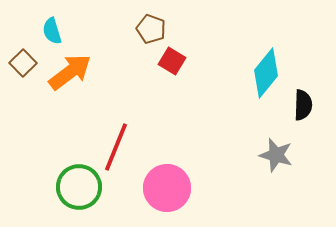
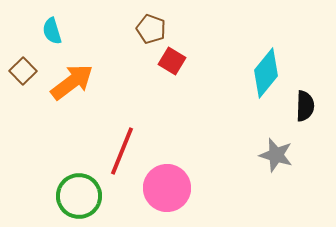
brown square: moved 8 px down
orange arrow: moved 2 px right, 10 px down
black semicircle: moved 2 px right, 1 px down
red line: moved 6 px right, 4 px down
green circle: moved 9 px down
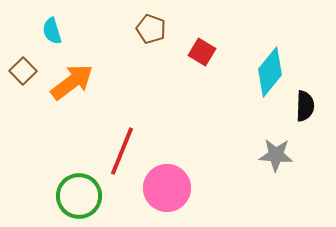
red square: moved 30 px right, 9 px up
cyan diamond: moved 4 px right, 1 px up
gray star: rotated 12 degrees counterclockwise
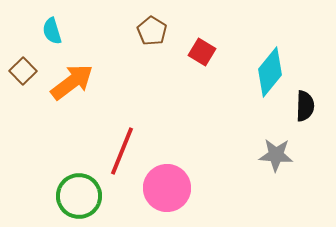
brown pentagon: moved 1 px right, 2 px down; rotated 12 degrees clockwise
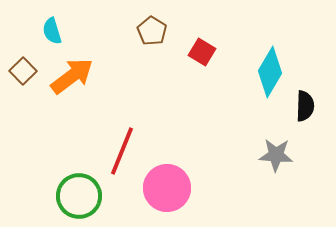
cyan diamond: rotated 9 degrees counterclockwise
orange arrow: moved 6 px up
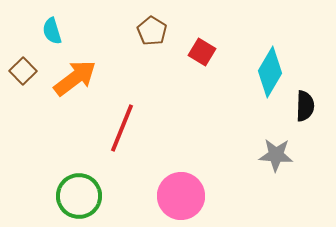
orange arrow: moved 3 px right, 2 px down
red line: moved 23 px up
pink circle: moved 14 px right, 8 px down
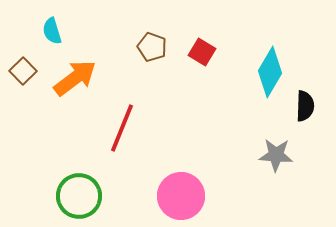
brown pentagon: moved 16 px down; rotated 12 degrees counterclockwise
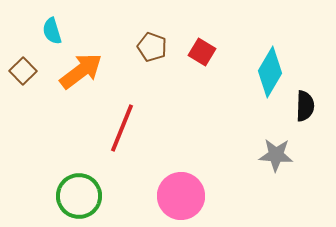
orange arrow: moved 6 px right, 7 px up
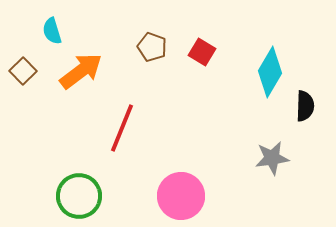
gray star: moved 4 px left, 3 px down; rotated 12 degrees counterclockwise
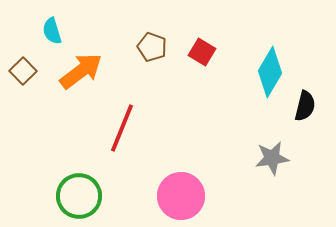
black semicircle: rotated 12 degrees clockwise
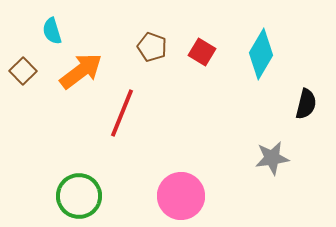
cyan diamond: moved 9 px left, 18 px up
black semicircle: moved 1 px right, 2 px up
red line: moved 15 px up
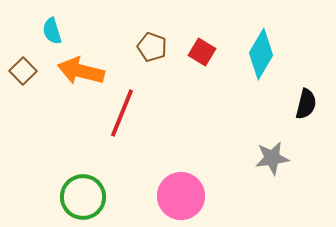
orange arrow: rotated 129 degrees counterclockwise
green circle: moved 4 px right, 1 px down
